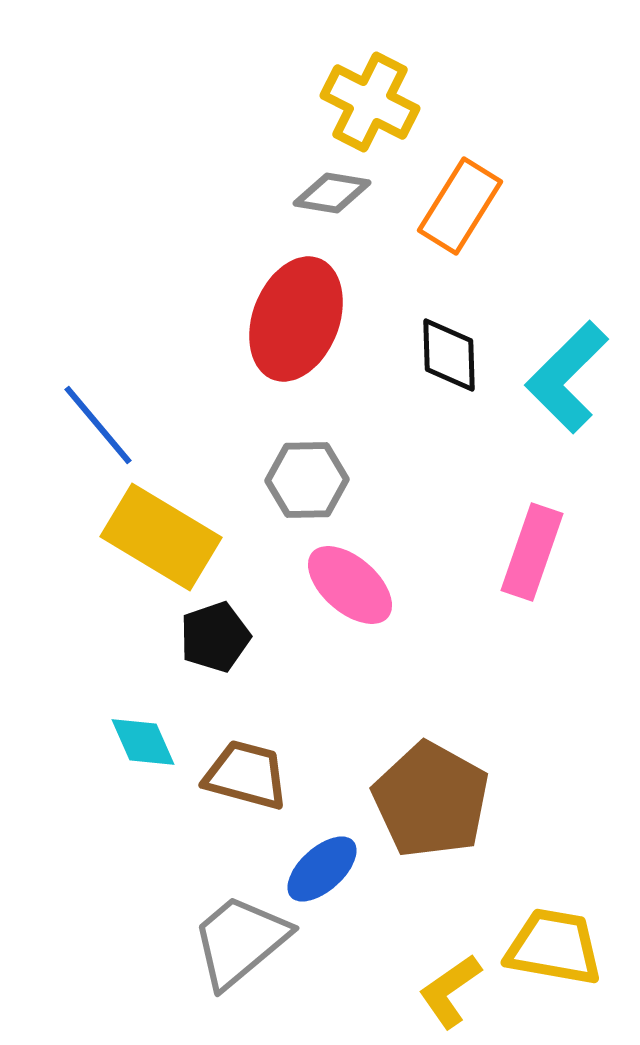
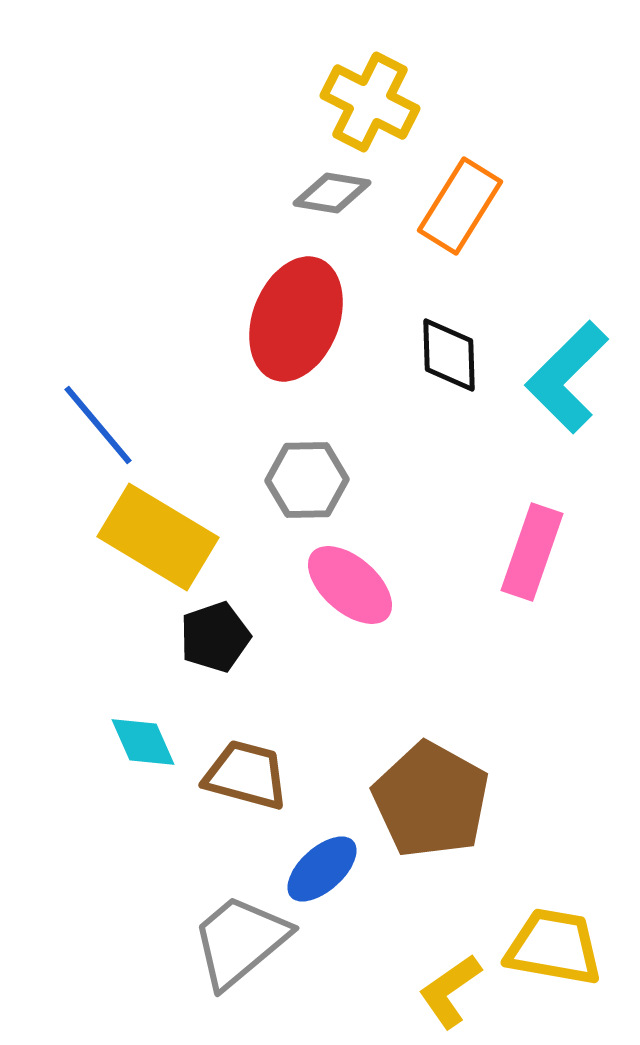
yellow rectangle: moved 3 px left
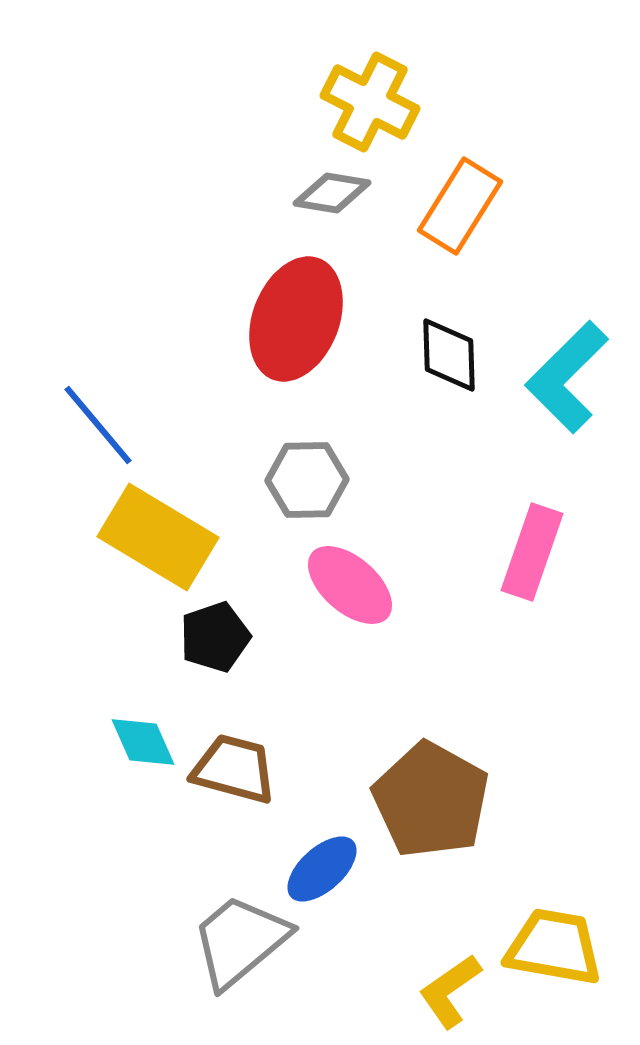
brown trapezoid: moved 12 px left, 6 px up
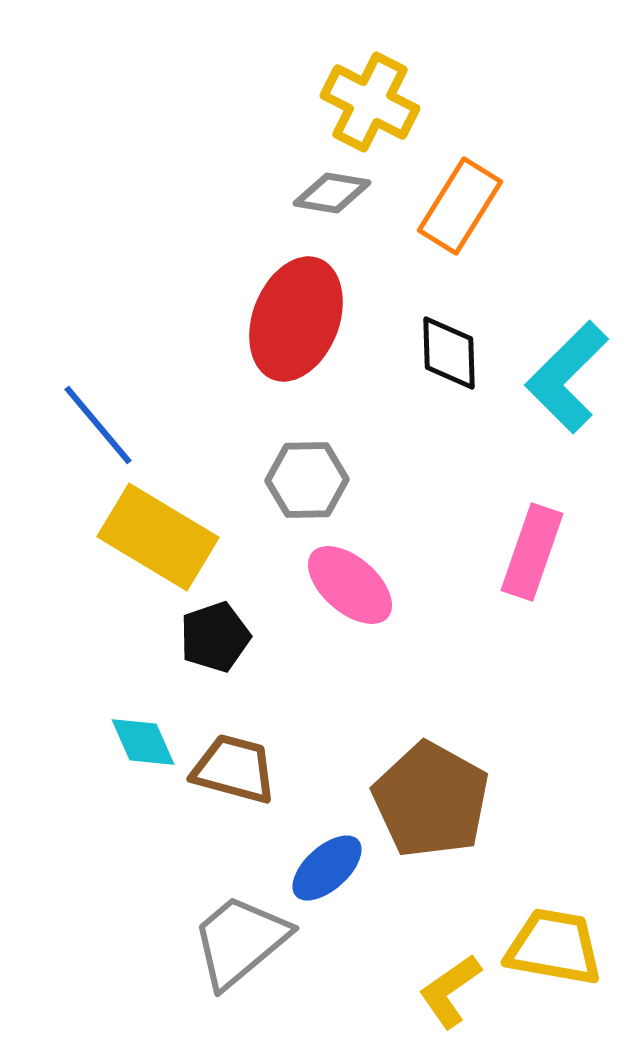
black diamond: moved 2 px up
blue ellipse: moved 5 px right, 1 px up
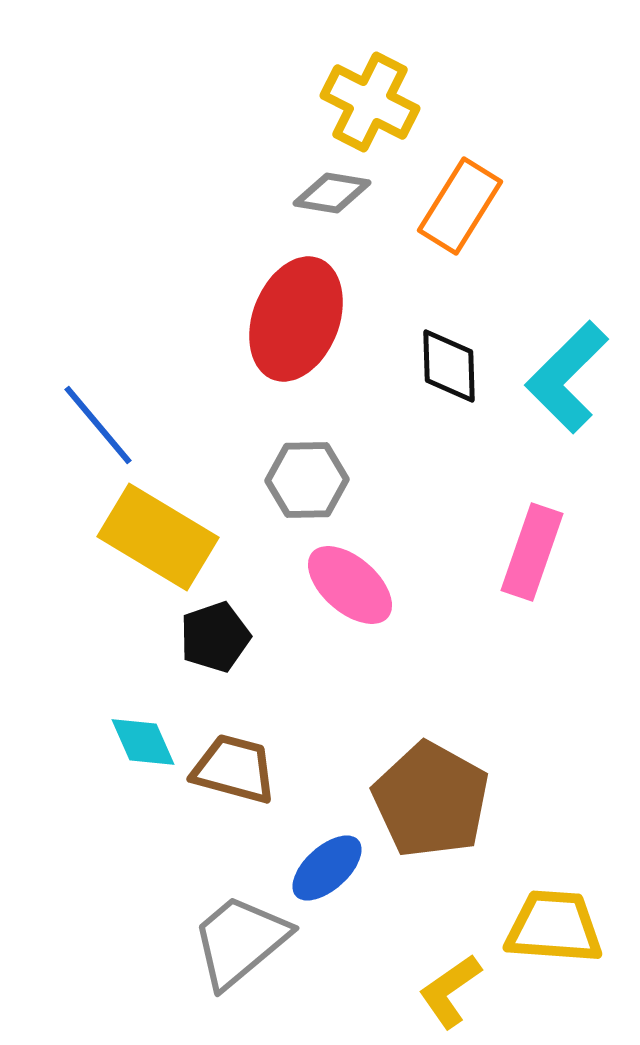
black diamond: moved 13 px down
yellow trapezoid: moved 20 px up; rotated 6 degrees counterclockwise
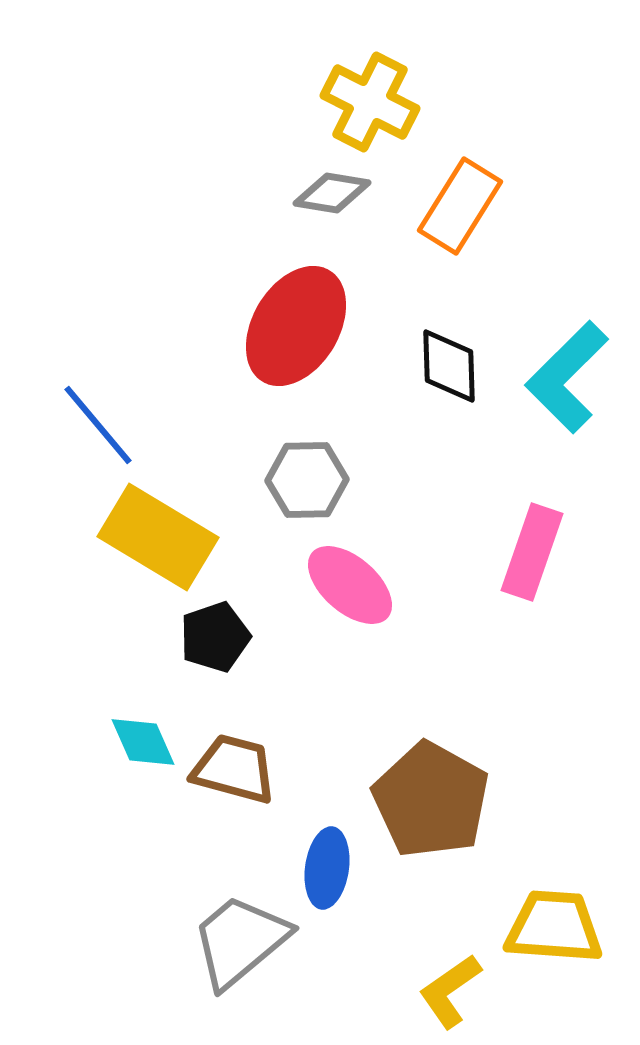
red ellipse: moved 7 px down; rotated 10 degrees clockwise
blue ellipse: rotated 40 degrees counterclockwise
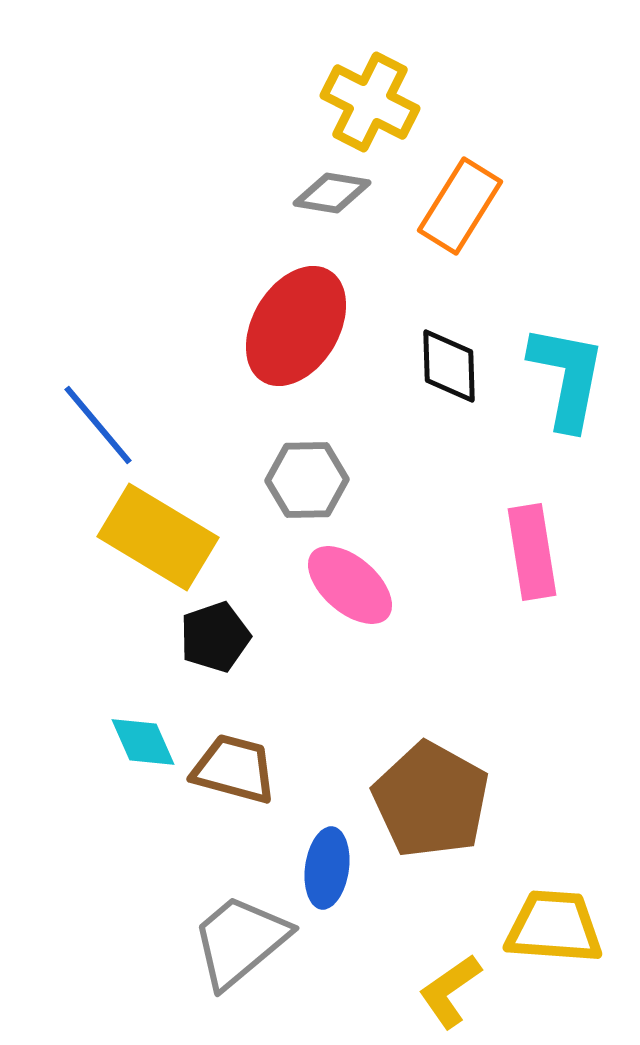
cyan L-shape: rotated 146 degrees clockwise
pink rectangle: rotated 28 degrees counterclockwise
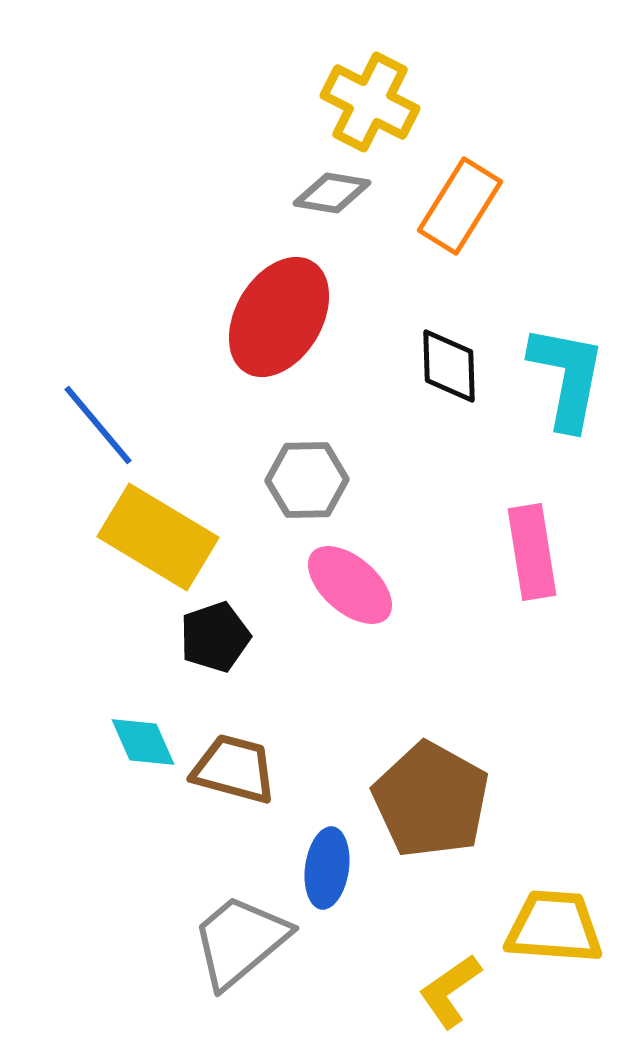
red ellipse: moved 17 px left, 9 px up
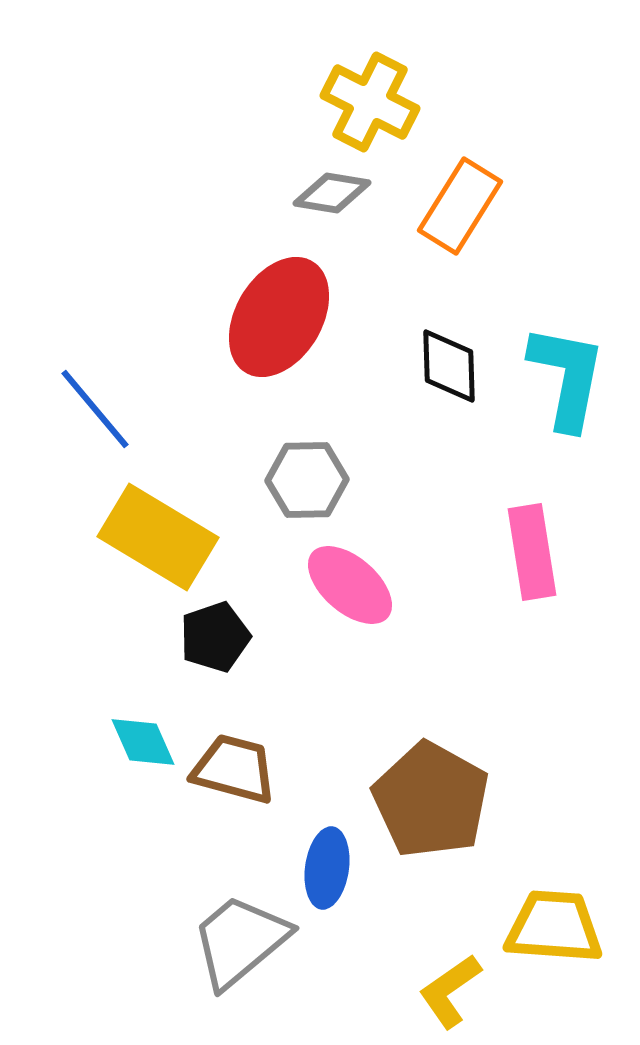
blue line: moved 3 px left, 16 px up
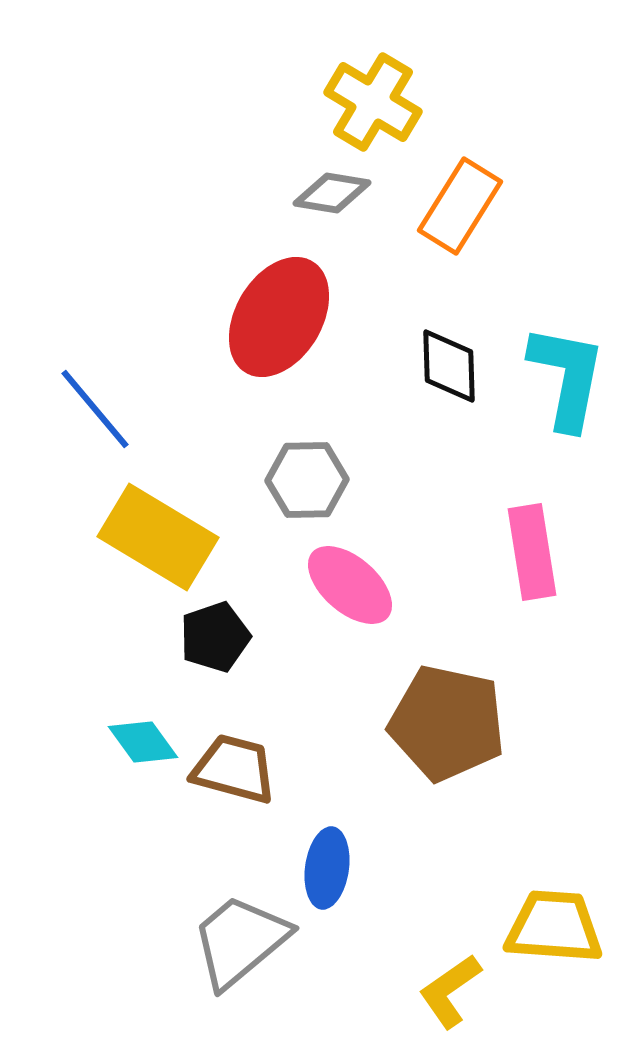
yellow cross: moved 3 px right; rotated 4 degrees clockwise
cyan diamond: rotated 12 degrees counterclockwise
brown pentagon: moved 16 px right, 77 px up; rotated 17 degrees counterclockwise
